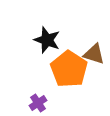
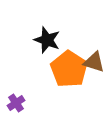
brown triangle: moved 8 px down
purple cross: moved 22 px left
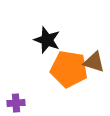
orange pentagon: rotated 24 degrees counterclockwise
purple cross: rotated 30 degrees clockwise
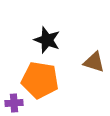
orange pentagon: moved 29 px left, 11 px down
purple cross: moved 2 px left
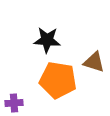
black star: rotated 16 degrees counterclockwise
orange pentagon: moved 18 px right
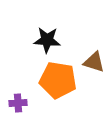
purple cross: moved 4 px right
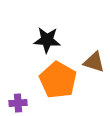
orange pentagon: rotated 21 degrees clockwise
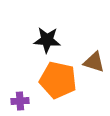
orange pentagon: rotated 18 degrees counterclockwise
purple cross: moved 2 px right, 2 px up
